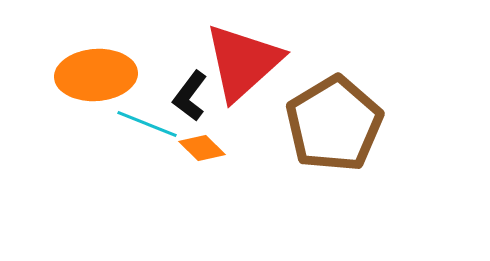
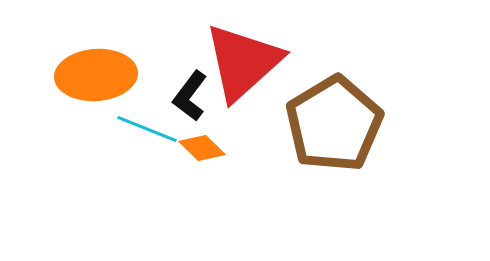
cyan line: moved 5 px down
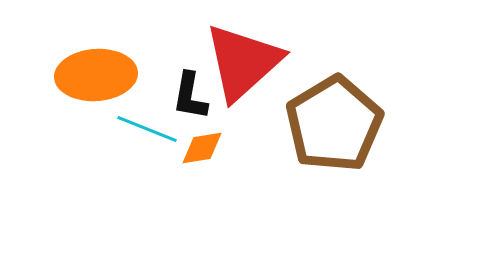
black L-shape: rotated 27 degrees counterclockwise
orange diamond: rotated 54 degrees counterclockwise
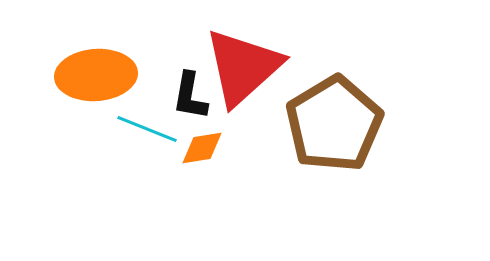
red triangle: moved 5 px down
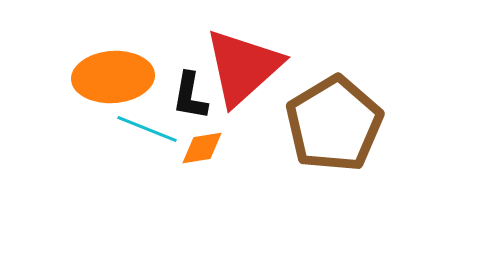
orange ellipse: moved 17 px right, 2 px down
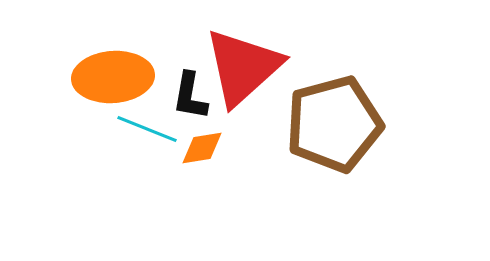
brown pentagon: rotated 16 degrees clockwise
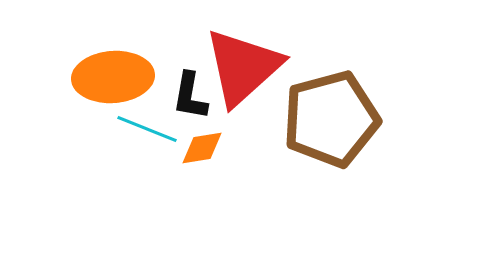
brown pentagon: moved 3 px left, 5 px up
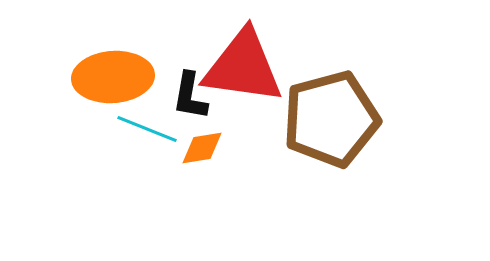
red triangle: rotated 50 degrees clockwise
